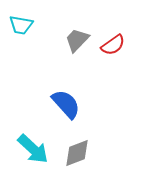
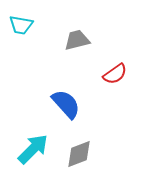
gray trapezoid: rotated 32 degrees clockwise
red semicircle: moved 2 px right, 29 px down
cyan arrow: rotated 88 degrees counterclockwise
gray diamond: moved 2 px right, 1 px down
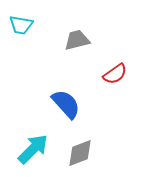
gray diamond: moved 1 px right, 1 px up
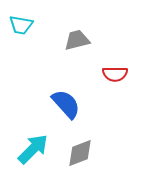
red semicircle: rotated 35 degrees clockwise
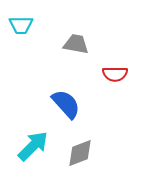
cyan trapezoid: rotated 10 degrees counterclockwise
gray trapezoid: moved 1 px left, 4 px down; rotated 24 degrees clockwise
cyan arrow: moved 3 px up
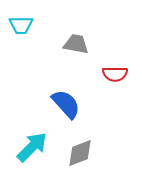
cyan arrow: moved 1 px left, 1 px down
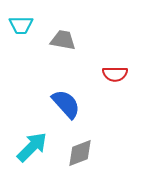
gray trapezoid: moved 13 px left, 4 px up
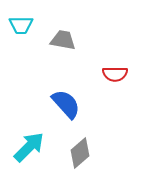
cyan arrow: moved 3 px left
gray diamond: rotated 20 degrees counterclockwise
